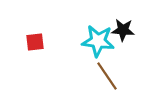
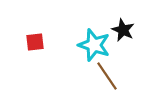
black star: rotated 20 degrees clockwise
cyan star: moved 4 px left, 4 px down; rotated 12 degrees clockwise
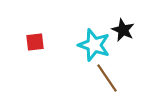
brown line: moved 2 px down
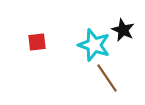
red square: moved 2 px right
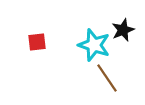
black star: rotated 25 degrees clockwise
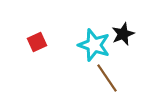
black star: moved 4 px down
red square: rotated 18 degrees counterclockwise
